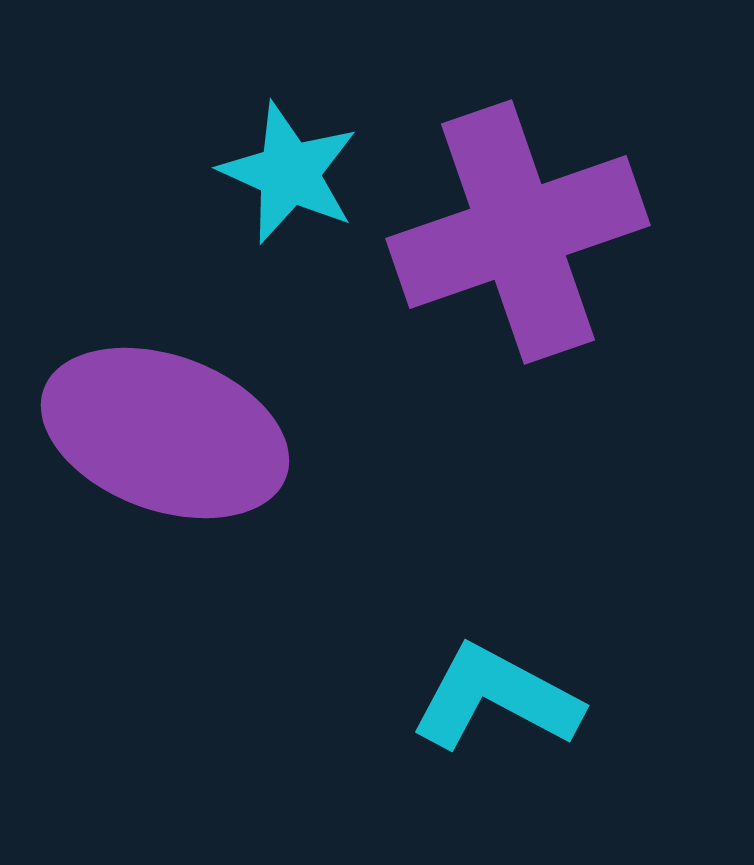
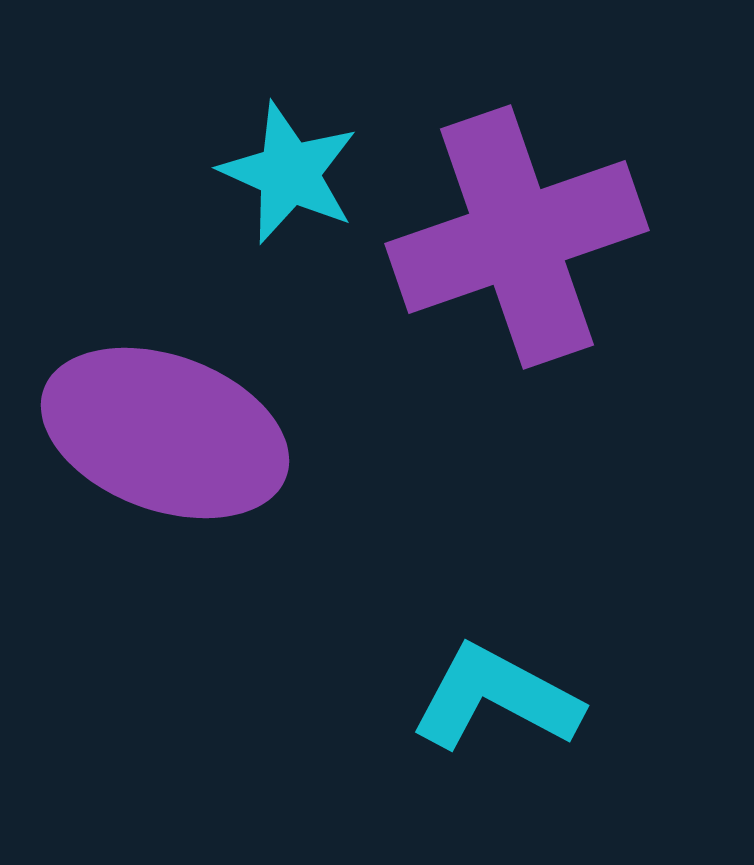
purple cross: moved 1 px left, 5 px down
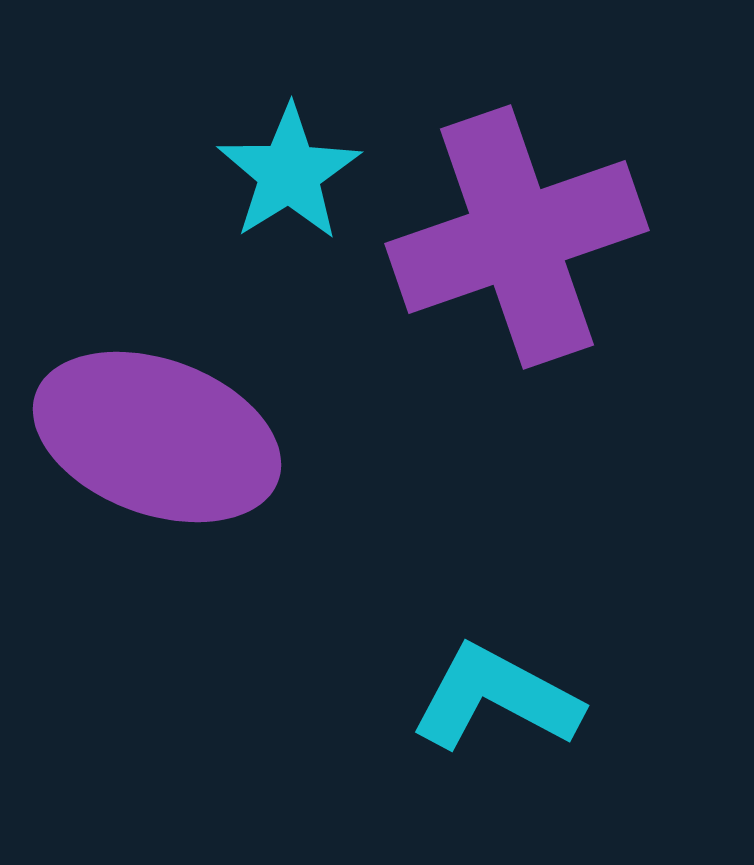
cyan star: rotated 16 degrees clockwise
purple ellipse: moved 8 px left, 4 px down
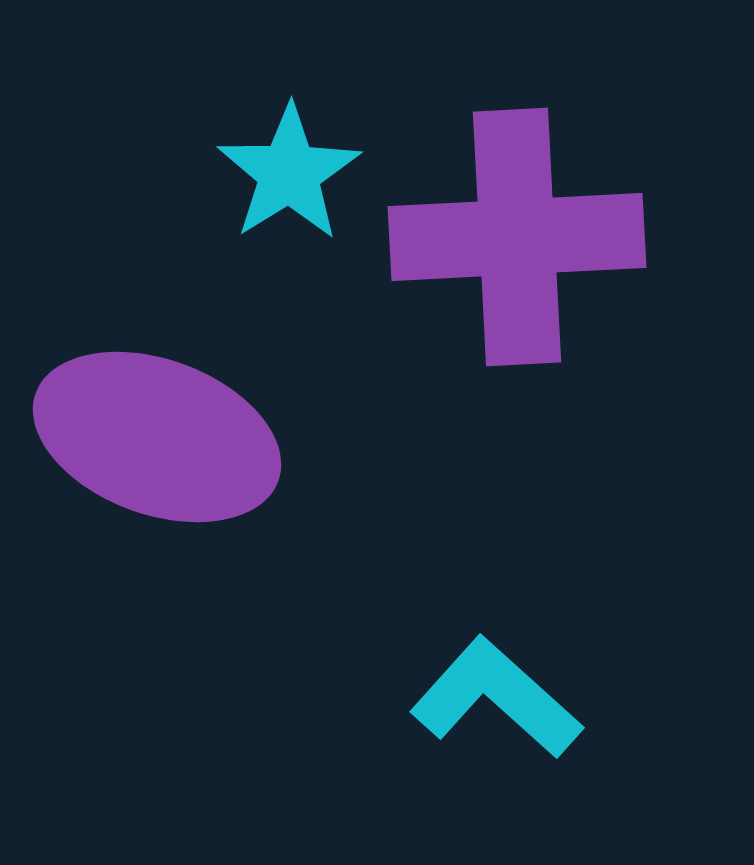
purple cross: rotated 16 degrees clockwise
cyan L-shape: rotated 14 degrees clockwise
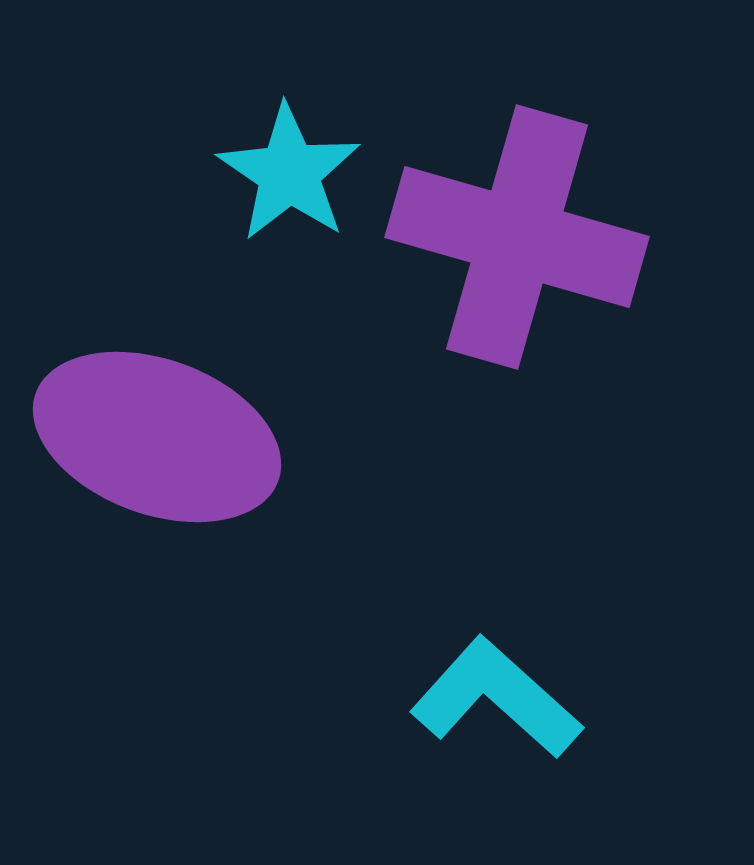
cyan star: rotated 6 degrees counterclockwise
purple cross: rotated 19 degrees clockwise
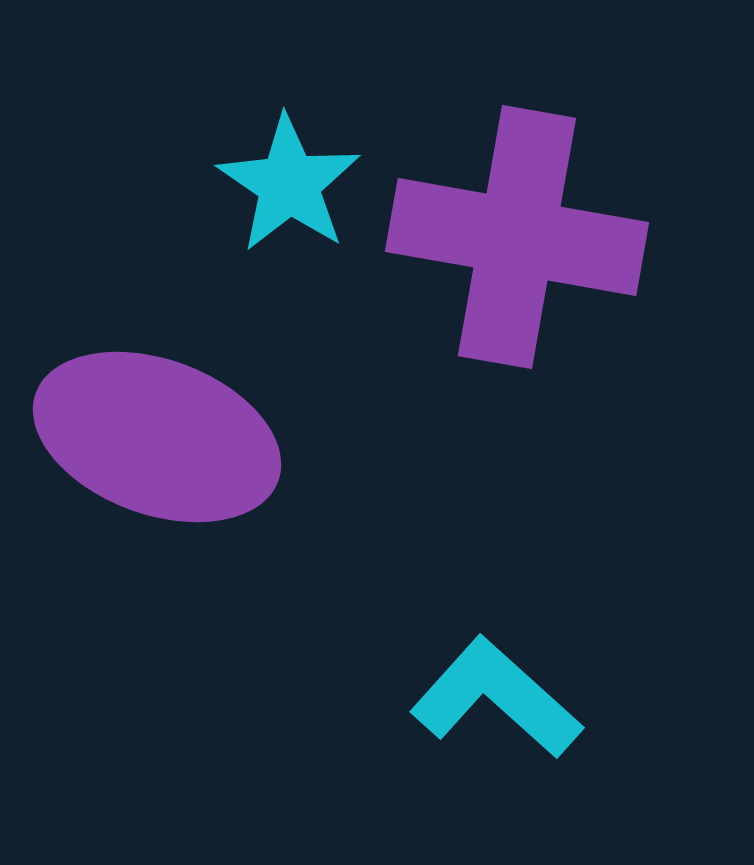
cyan star: moved 11 px down
purple cross: rotated 6 degrees counterclockwise
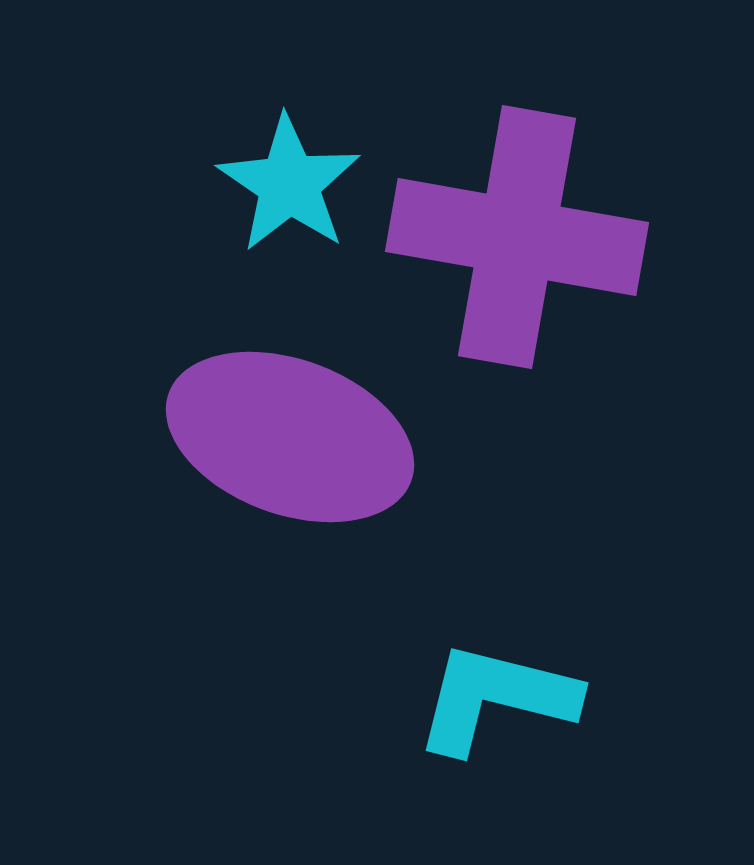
purple ellipse: moved 133 px right
cyan L-shape: rotated 28 degrees counterclockwise
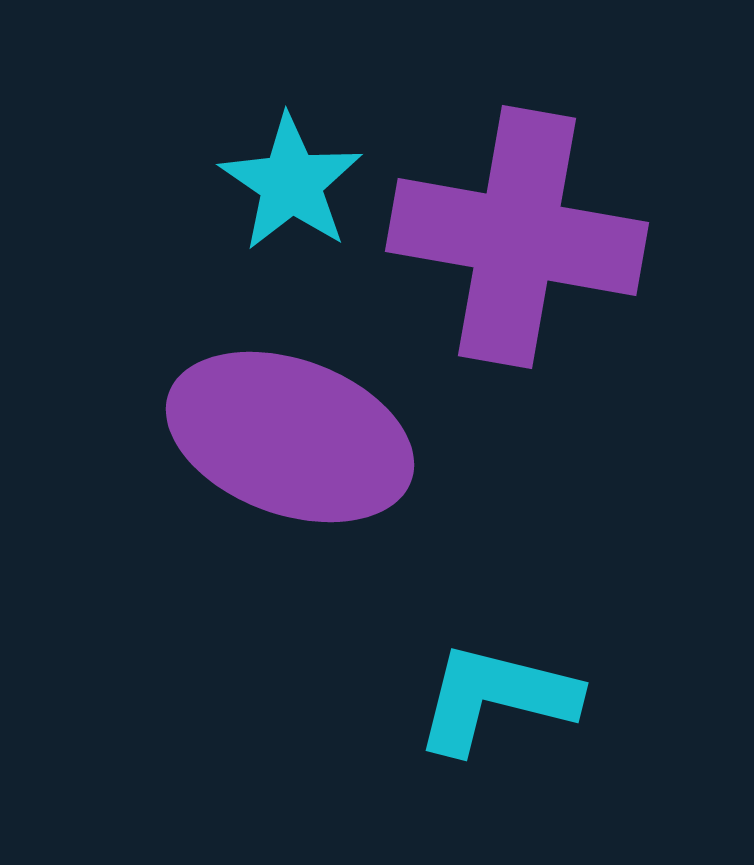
cyan star: moved 2 px right, 1 px up
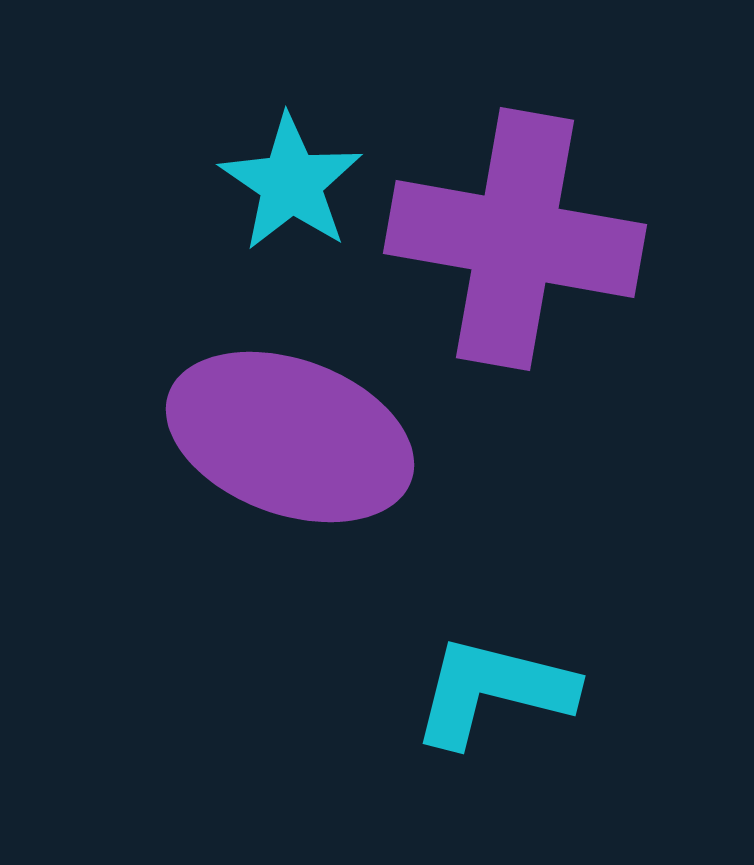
purple cross: moved 2 px left, 2 px down
cyan L-shape: moved 3 px left, 7 px up
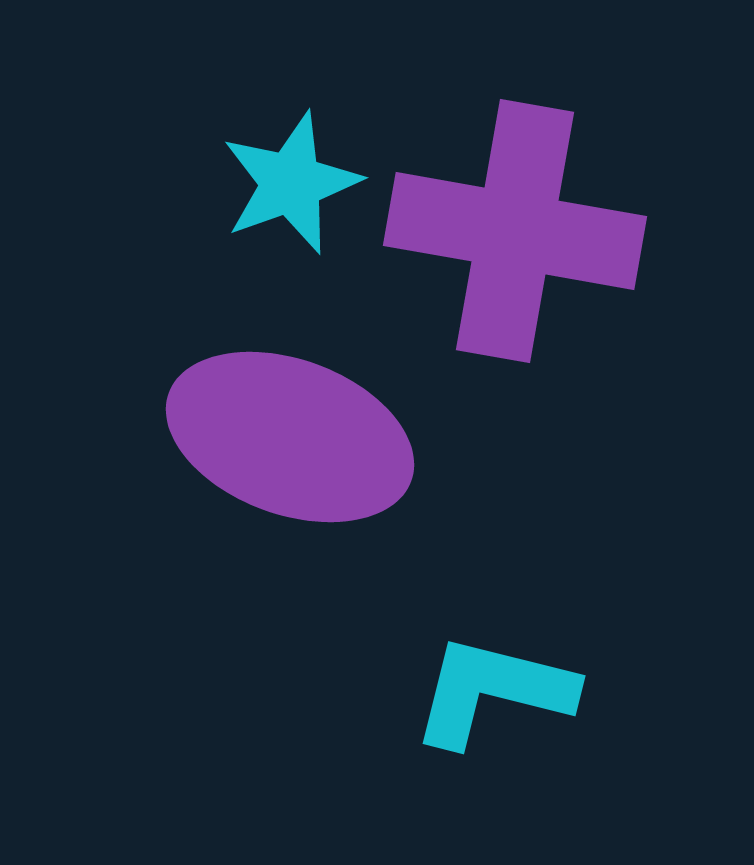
cyan star: rotated 18 degrees clockwise
purple cross: moved 8 px up
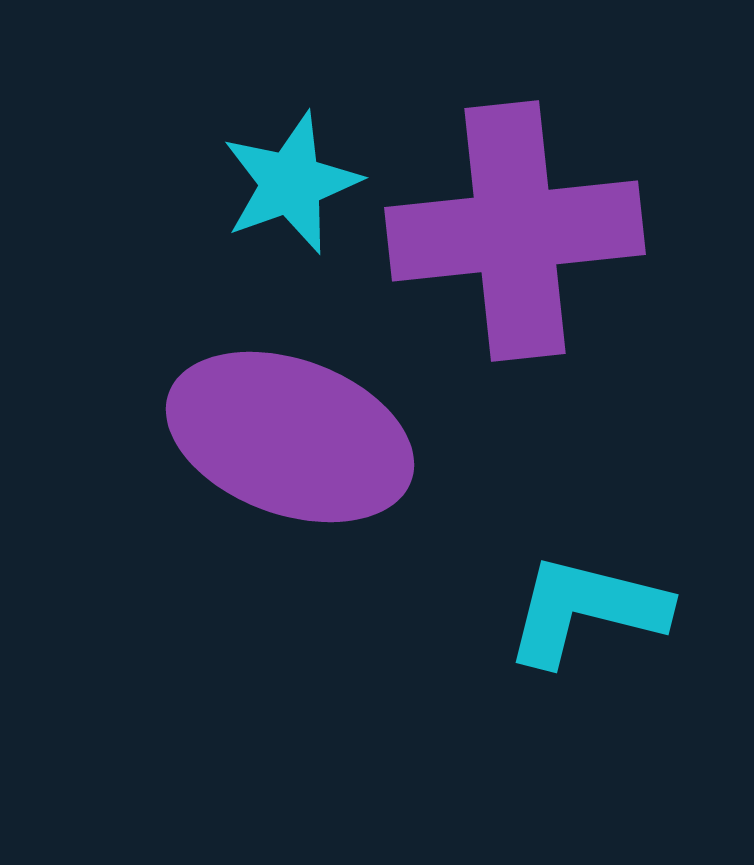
purple cross: rotated 16 degrees counterclockwise
cyan L-shape: moved 93 px right, 81 px up
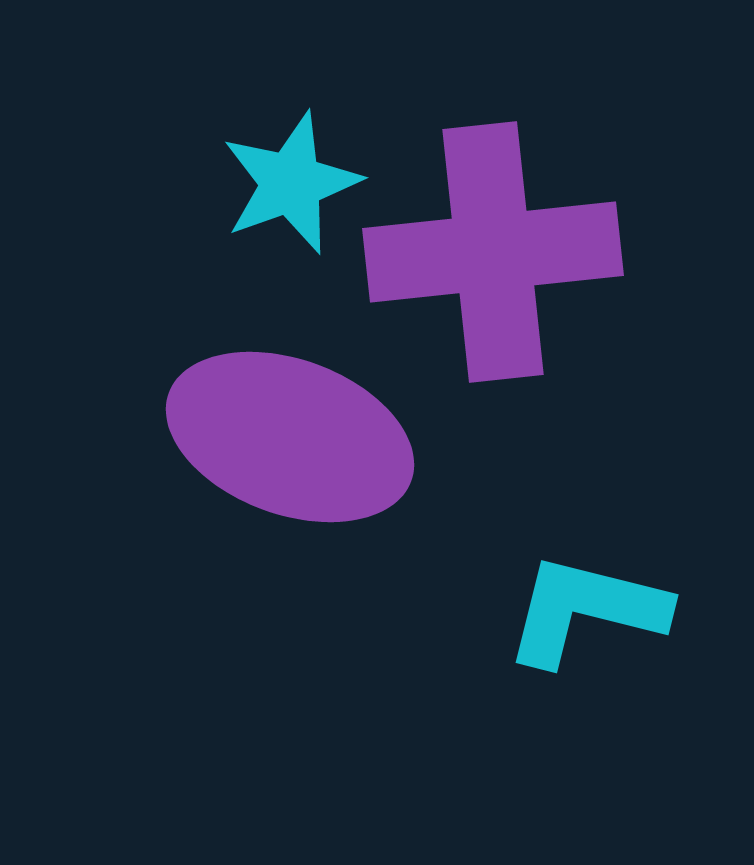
purple cross: moved 22 px left, 21 px down
